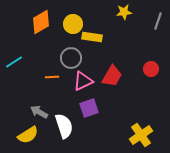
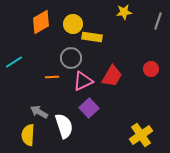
purple square: rotated 24 degrees counterclockwise
yellow semicircle: rotated 125 degrees clockwise
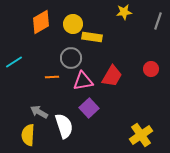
pink triangle: rotated 15 degrees clockwise
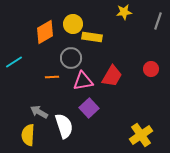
orange diamond: moved 4 px right, 10 px down
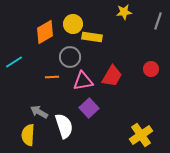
gray circle: moved 1 px left, 1 px up
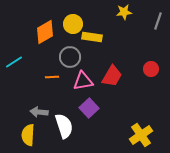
gray arrow: rotated 24 degrees counterclockwise
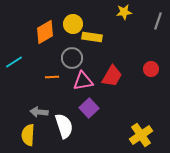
gray circle: moved 2 px right, 1 px down
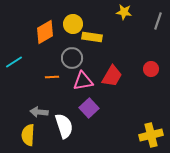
yellow star: rotated 14 degrees clockwise
yellow cross: moved 10 px right; rotated 20 degrees clockwise
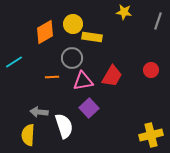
red circle: moved 1 px down
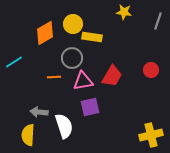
orange diamond: moved 1 px down
orange line: moved 2 px right
purple square: moved 1 px right, 1 px up; rotated 30 degrees clockwise
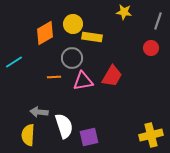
red circle: moved 22 px up
purple square: moved 1 px left, 30 px down
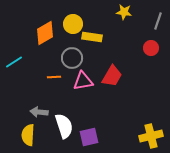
yellow cross: moved 1 px down
